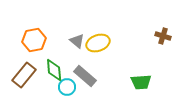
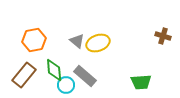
cyan circle: moved 1 px left, 2 px up
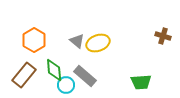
orange hexagon: rotated 20 degrees counterclockwise
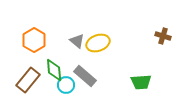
brown rectangle: moved 4 px right, 5 px down
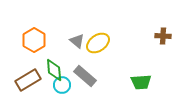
brown cross: rotated 14 degrees counterclockwise
yellow ellipse: rotated 15 degrees counterclockwise
brown rectangle: rotated 20 degrees clockwise
cyan circle: moved 4 px left
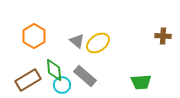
orange hexagon: moved 4 px up
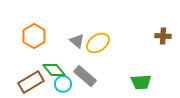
green diamond: rotated 35 degrees counterclockwise
brown rectangle: moved 3 px right, 2 px down
cyan circle: moved 1 px right, 1 px up
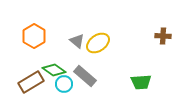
green diamond: rotated 15 degrees counterclockwise
cyan circle: moved 1 px right
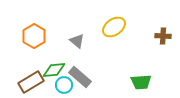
yellow ellipse: moved 16 px right, 16 px up
green diamond: rotated 40 degrees counterclockwise
gray rectangle: moved 5 px left, 1 px down
cyan circle: moved 1 px down
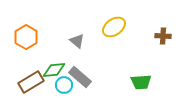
orange hexagon: moved 8 px left, 1 px down
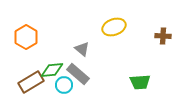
yellow ellipse: rotated 15 degrees clockwise
gray triangle: moved 5 px right, 8 px down
green diamond: moved 2 px left
gray rectangle: moved 2 px left, 3 px up
green trapezoid: moved 1 px left
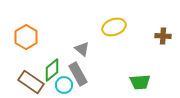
green diamond: rotated 35 degrees counterclockwise
gray rectangle: rotated 20 degrees clockwise
brown rectangle: rotated 65 degrees clockwise
